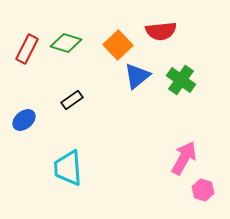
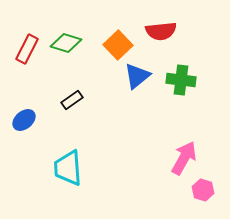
green cross: rotated 28 degrees counterclockwise
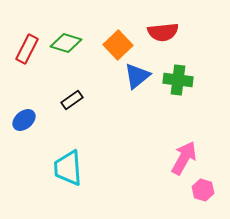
red semicircle: moved 2 px right, 1 px down
green cross: moved 3 px left
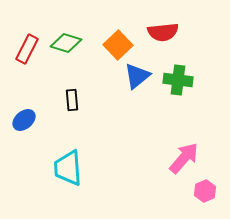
black rectangle: rotated 60 degrees counterclockwise
pink arrow: rotated 12 degrees clockwise
pink hexagon: moved 2 px right, 1 px down; rotated 20 degrees clockwise
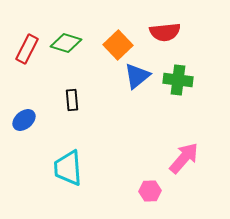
red semicircle: moved 2 px right
pink hexagon: moved 55 px left; rotated 20 degrees clockwise
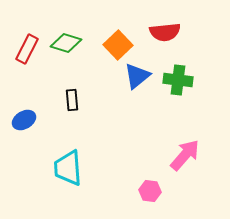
blue ellipse: rotated 10 degrees clockwise
pink arrow: moved 1 px right, 3 px up
pink hexagon: rotated 10 degrees clockwise
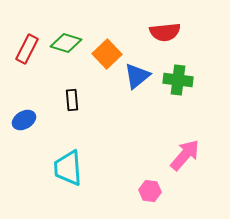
orange square: moved 11 px left, 9 px down
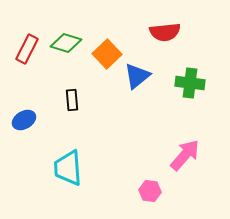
green cross: moved 12 px right, 3 px down
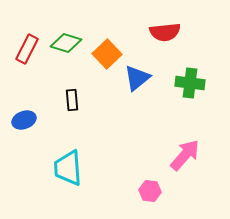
blue triangle: moved 2 px down
blue ellipse: rotated 10 degrees clockwise
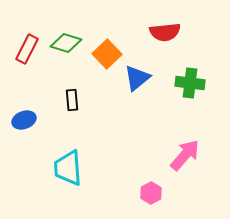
pink hexagon: moved 1 px right, 2 px down; rotated 25 degrees clockwise
